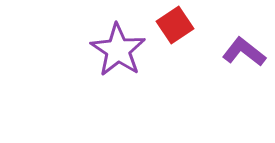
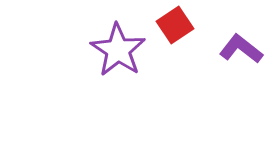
purple L-shape: moved 3 px left, 3 px up
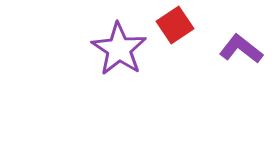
purple star: moved 1 px right, 1 px up
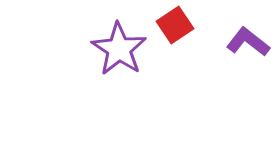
purple L-shape: moved 7 px right, 7 px up
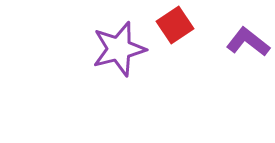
purple star: rotated 24 degrees clockwise
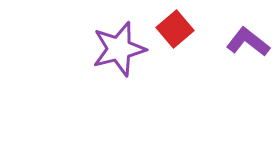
red square: moved 4 px down; rotated 6 degrees counterclockwise
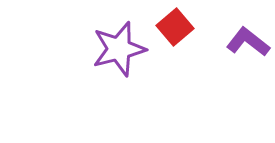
red square: moved 2 px up
